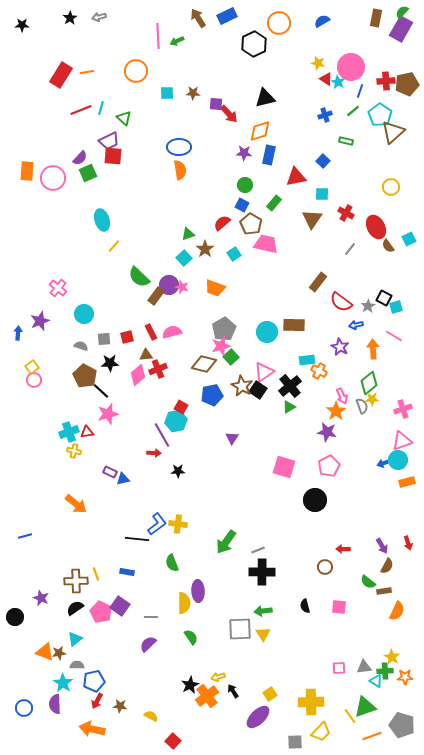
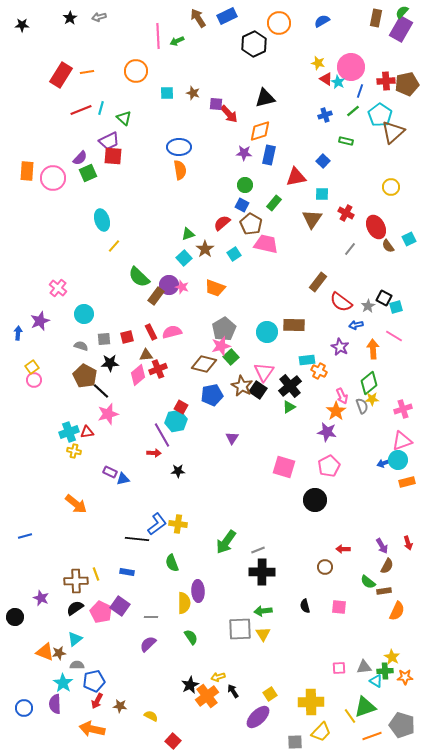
brown star at (193, 93): rotated 16 degrees clockwise
pink triangle at (264, 372): rotated 20 degrees counterclockwise
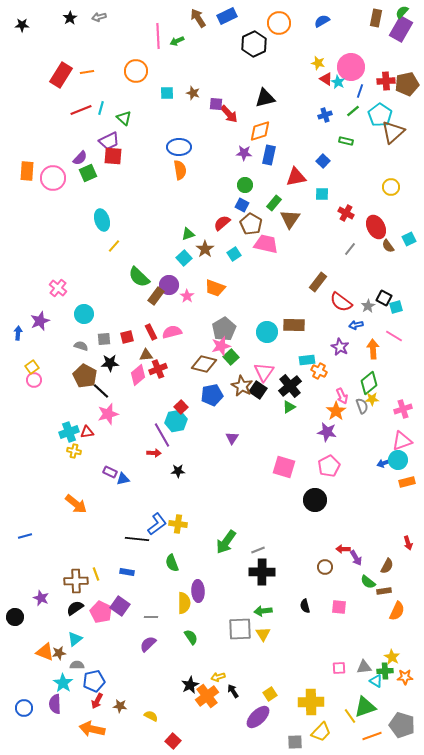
brown triangle at (312, 219): moved 22 px left
pink star at (182, 287): moved 5 px right, 9 px down; rotated 16 degrees clockwise
red square at (181, 407): rotated 16 degrees clockwise
purple arrow at (382, 546): moved 26 px left, 12 px down
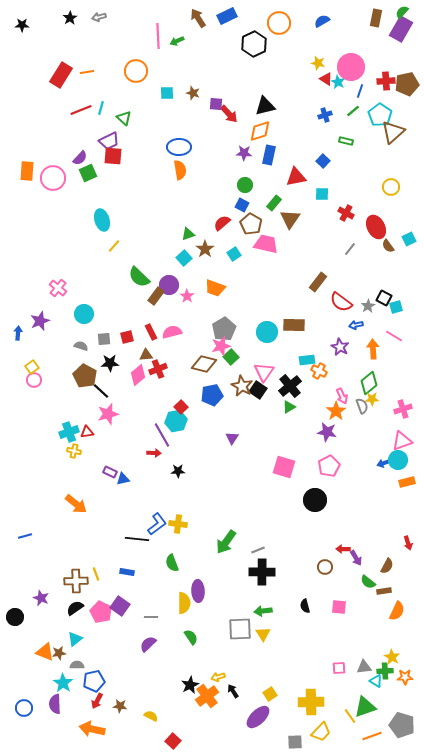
black triangle at (265, 98): moved 8 px down
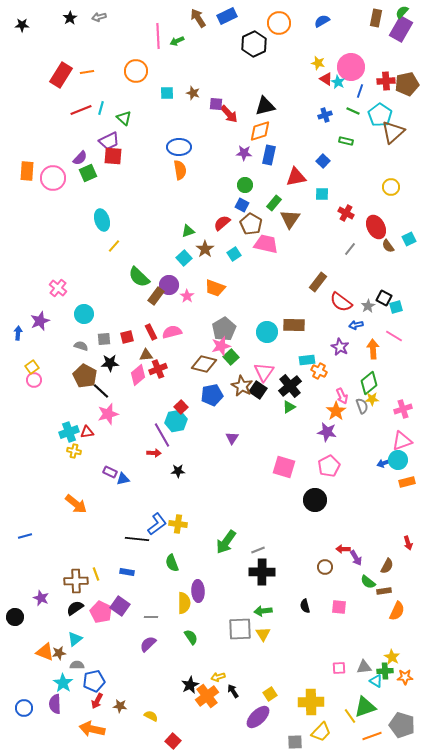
green line at (353, 111): rotated 64 degrees clockwise
green triangle at (188, 234): moved 3 px up
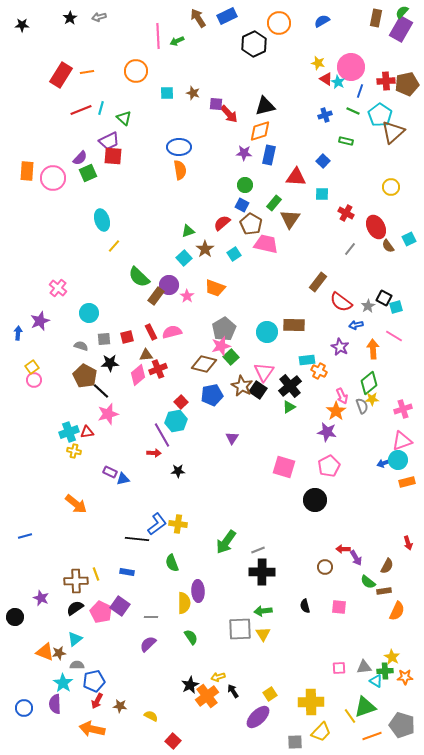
red triangle at (296, 177): rotated 15 degrees clockwise
cyan circle at (84, 314): moved 5 px right, 1 px up
red square at (181, 407): moved 5 px up
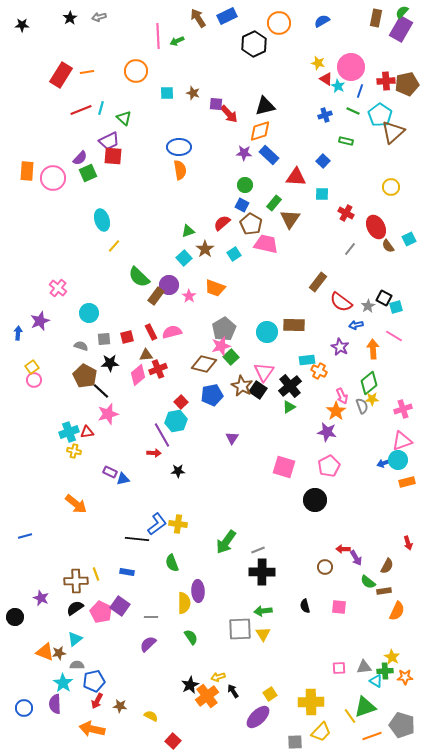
cyan star at (338, 82): moved 4 px down
blue rectangle at (269, 155): rotated 60 degrees counterclockwise
pink star at (187, 296): moved 2 px right
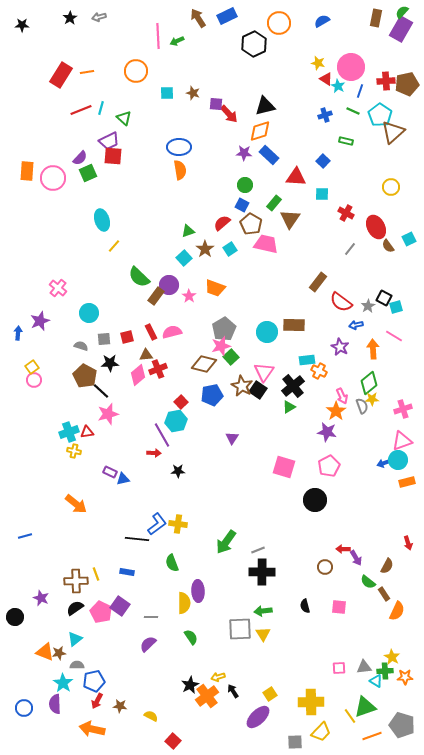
cyan square at (234, 254): moved 4 px left, 5 px up
black cross at (290, 386): moved 3 px right
brown rectangle at (384, 591): moved 3 px down; rotated 64 degrees clockwise
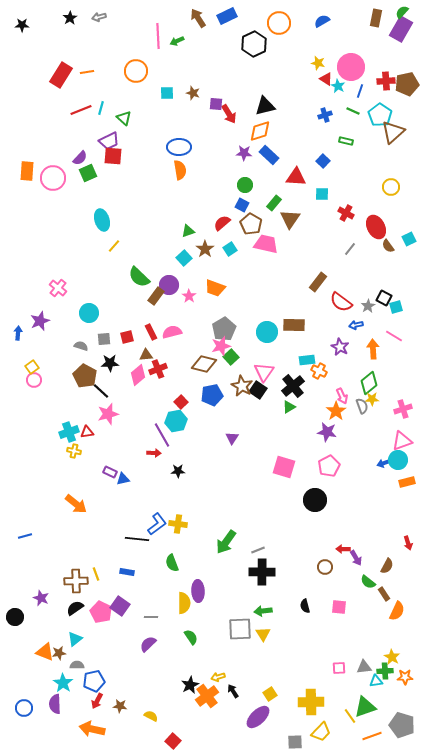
red arrow at (229, 114): rotated 12 degrees clockwise
cyan triangle at (376, 681): rotated 40 degrees counterclockwise
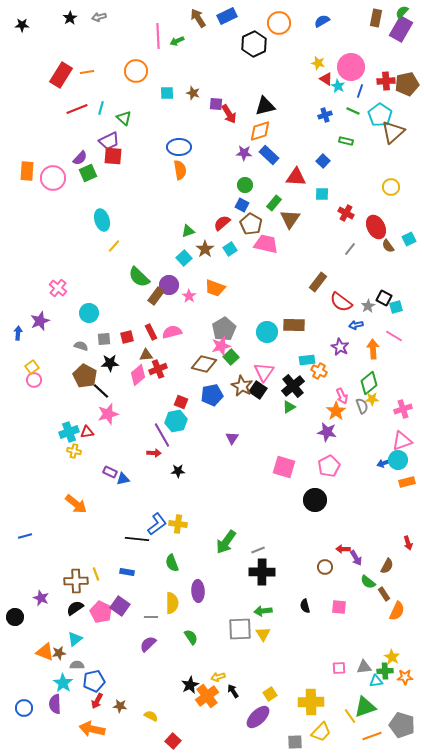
red line at (81, 110): moved 4 px left, 1 px up
red square at (181, 402): rotated 24 degrees counterclockwise
yellow semicircle at (184, 603): moved 12 px left
